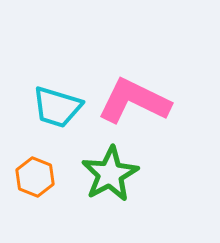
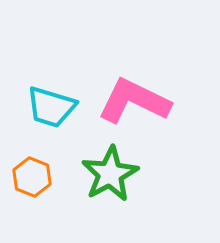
cyan trapezoid: moved 6 px left
orange hexagon: moved 3 px left
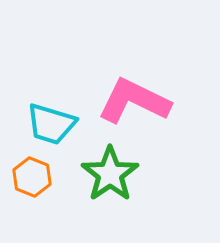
cyan trapezoid: moved 17 px down
green star: rotated 6 degrees counterclockwise
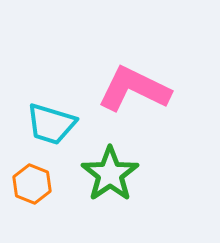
pink L-shape: moved 12 px up
orange hexagon: moved 7 px down
